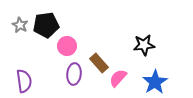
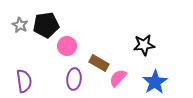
brown rectangle: rotated 18 degrees counterclockwise
purple ellipse: moved 5 px down
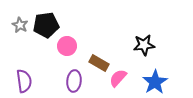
purple ellipse: moved 2 px down
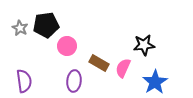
gray star: moved 3 px down
pink semicircle: moved 5 px right, 10 px up; rotated 18 degrees counterclockwise
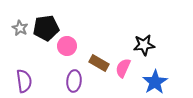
black pentagon: moved 3 px down
